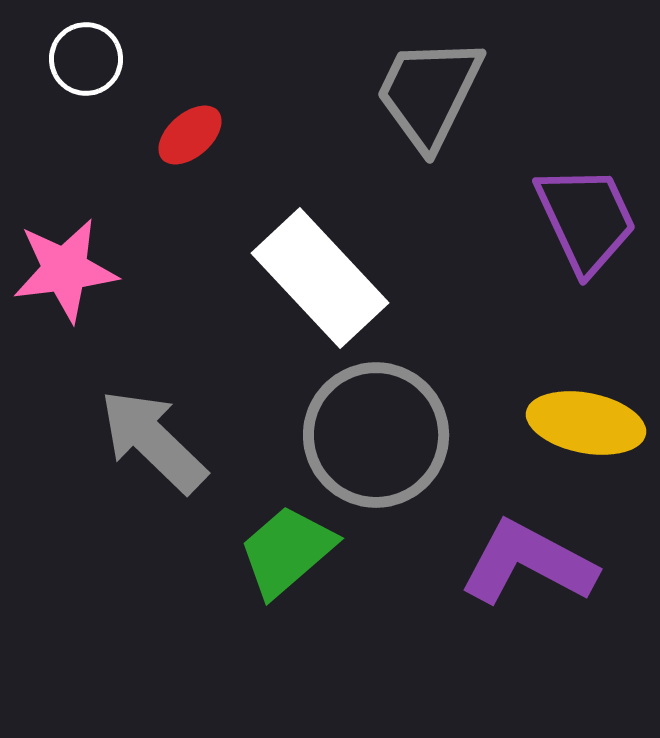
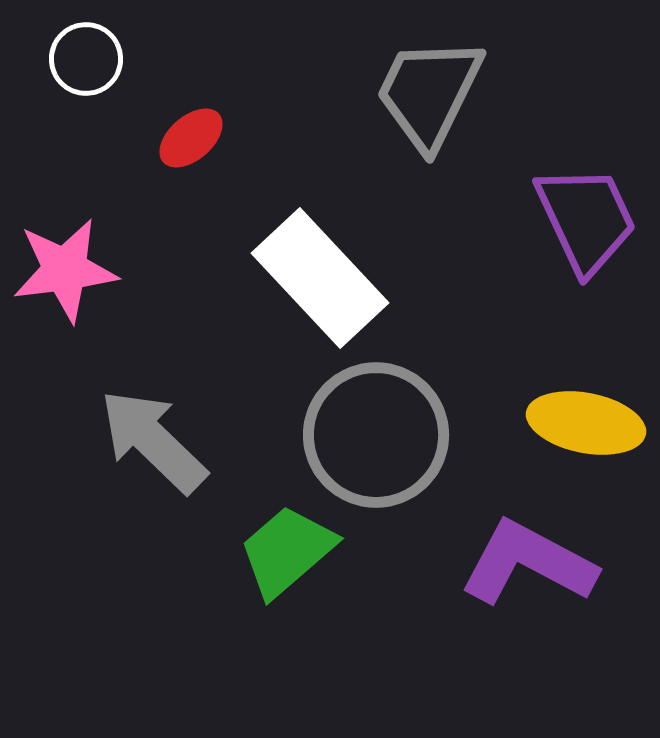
red ellipse: moved 1 px right, 3 px down
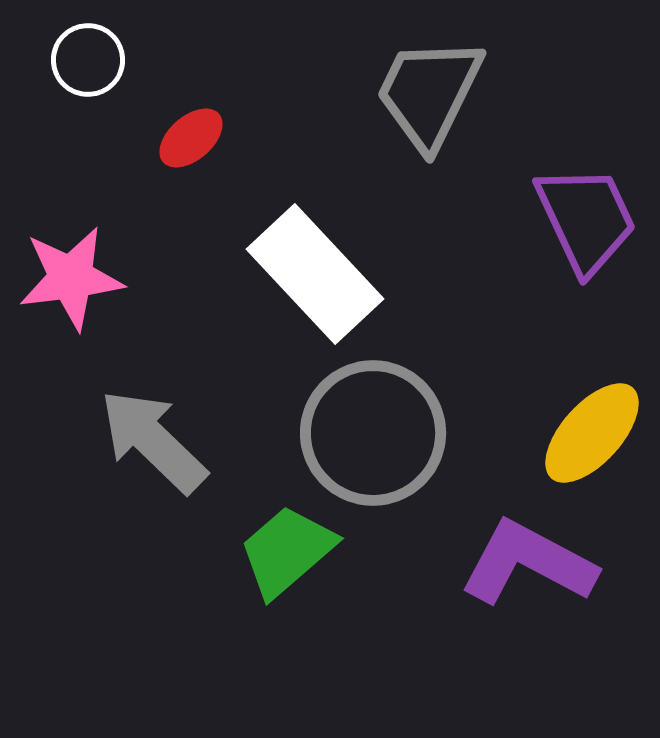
white circle: moved 2 px right, 1 px down
pink star: moved 6 px right, 8 px down
white rectangle: moved 5 px left, 4 px up
yellow ellipse: moved 6 px right, 10 px down; rotated 59 degrees counterclockwise
gray circle: moved 3 px left, 2 px up
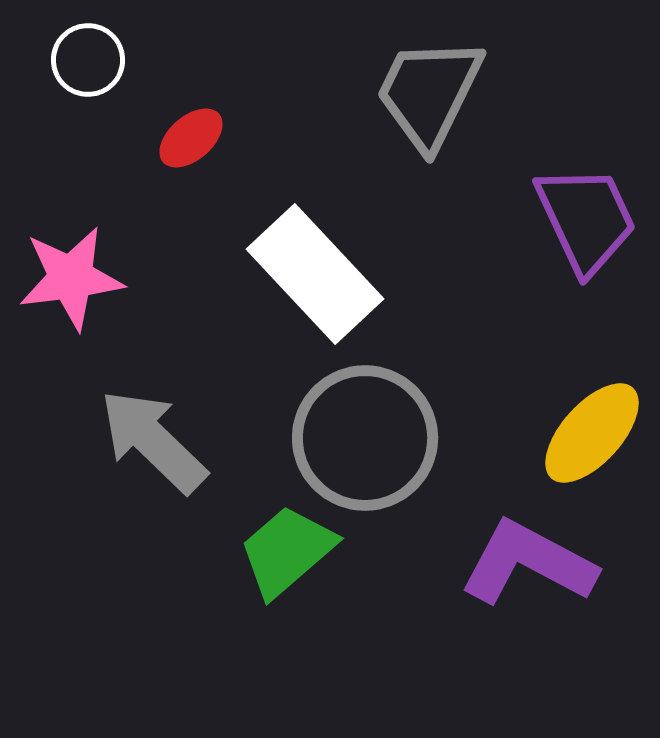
gray circle: moved 8 px left, 5 px down
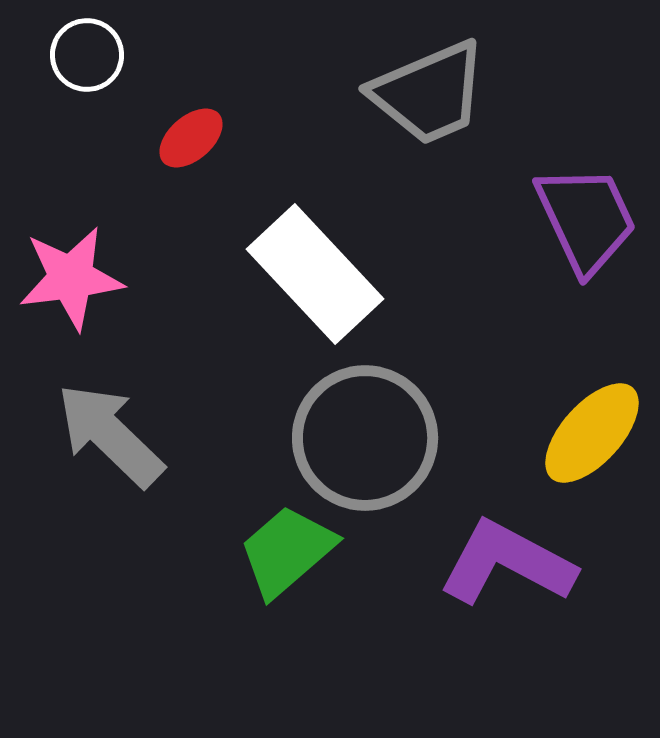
white circle: moved 1 px left, 5 px up
gray trapezoid: rotated 139 degrees counterclockwise
gray arrow: moved 43 px left, 6 px up
purple L-shape: moved 21 px left
